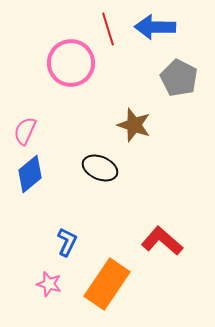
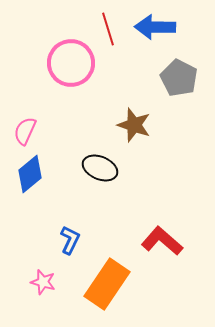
blue L-shape: moved 3 px right, 2 px up
pink star: moved 6 px left, 2 px up
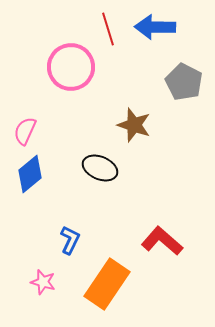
pink circle: moved 4 px down
gray pentagon: moved 5 px right, 4 px down
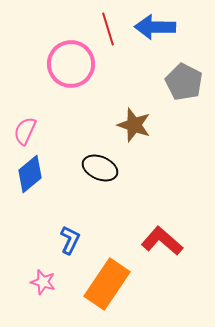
pink circle: moved 3 px up
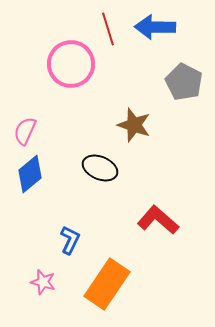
red L-shape: moved 4 px left, 21 px up
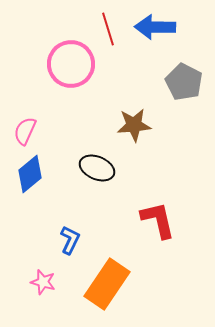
brown star: rotated 24 degrees counterclockwise
black ellipse: moved 3 px left
red L-shape: rotated 36 degrees clockwise
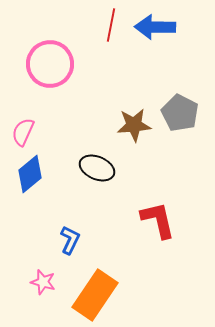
red line: moved 3 px right, 4 px up; rotated 28 degrees clockwise
pink circle: moved 21 px left
gray pentagon: moved 4 px left, 31 px down
pink semicircle: moved 2 px left, 1 px down
orange rectangle: moved 12 px left, 11 px down
